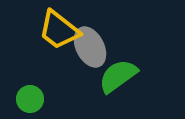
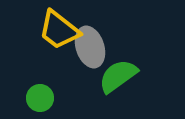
gray ellipse: rotated 9 degrees clockwise
green circle: moved 10 px right, 1 px up
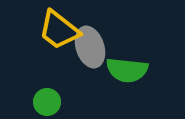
green semicircle: moved 9 px right, 6 px up; rotated 138 degrees counterclockwise
green circle: moved 7 px right, 4 px down
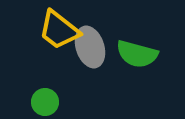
green semicircle: moved 10 px right, 16 px up; rotated 9 degrees clockwise
green circle: moved 2 px left
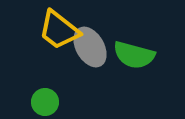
gray ellipse: rotated 12 degrees counterclockwise
green semicircle: moved 3 px left, 1 px down
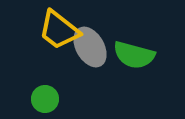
green circle: moved 3 px up
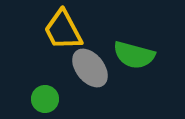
yellow trapezoid: moved 4 px right; rotated 24 degrees clockwise
gray ellipse: moved 21 px down; rotated 9 degrees counterclockwise
